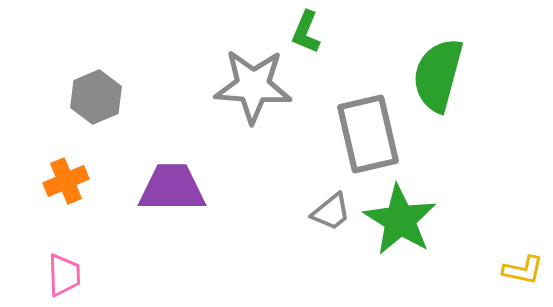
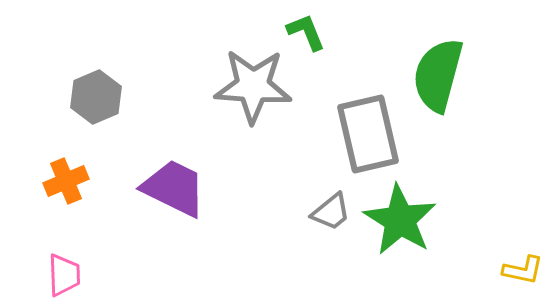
green L-shape: rotated 135 degrees clockwise
purple trapezoid: moved 2 px right; rotated 26 degrees clockwise
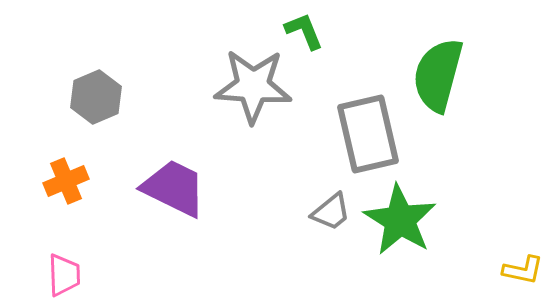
green L-shape: moved 2 px left, 1 px up
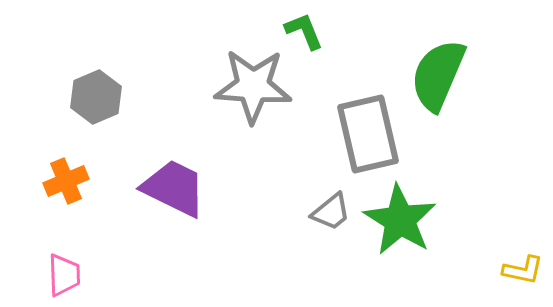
green semicircle: rotated 8 degrees clockwise
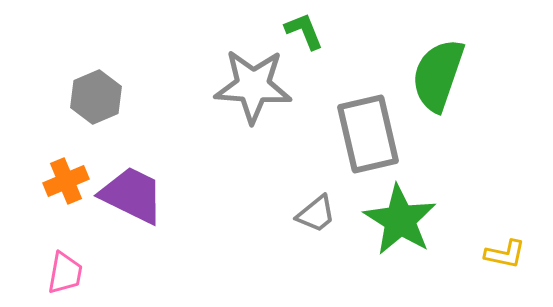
green semicircle: rotated 4 degrees counterclockwise
purple trapezoid: moved 42 px left, 7 px down
gray trapezoid: moved 15 px left, 2 px down
yellow L-shape: moved 18 px left, 16 px up
pink trapezoid: moved 1 px right, 2 px up; rotated 12 degrees clockwise
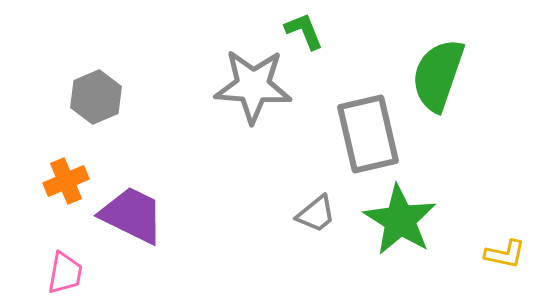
purple trapezoid: moved 20 px down
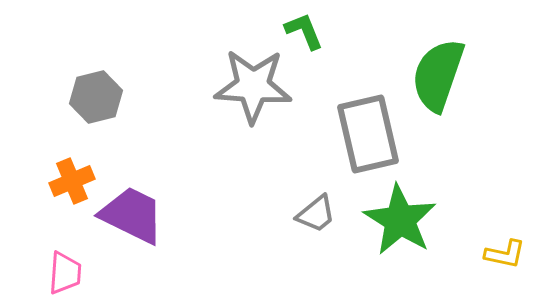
gray hexagon: rotated 9 degrees clockwise
orange cross: moved 6 px right
pink trapezoid: rotated 6 degrees counterclockwise
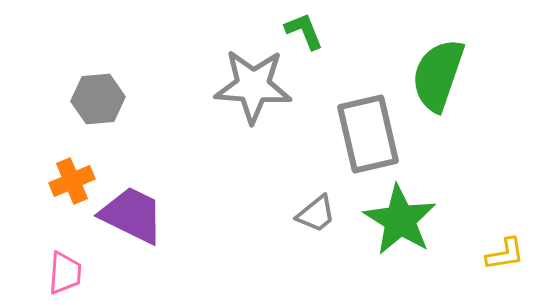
gray hexagon: moved 2 px right, 2 px down; rotated 9 degrees clockwise
yellow L-shape: rotated 21 degrees counterclockwise
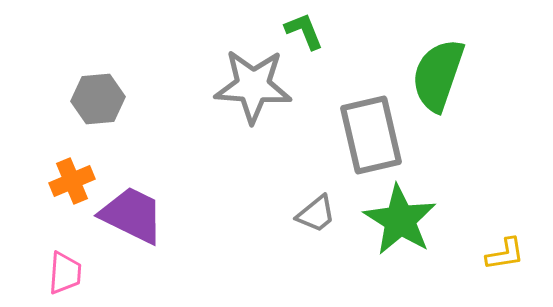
gray rectangle: moved 3 px right, 1 px down
